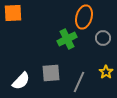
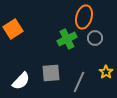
orange square: moved 16 px down; rotated 30 degrees counterclockwise
gray circle: moved 8 px left
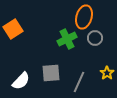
yellow star: moved 1 px right, 1 px down
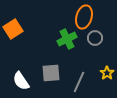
white semicircle: rotated 102 degrees clockwise
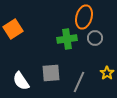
green cross: rotated 18 degrees clockwise
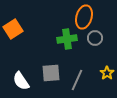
gray line: moved 2 px left, 2 px up
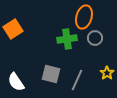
gray square: moved 1 px down; rotated 18 degrees clockwise
white semicircle: moved 5 px left, 1 px down
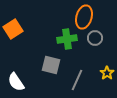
gray square: moved 9 px up
